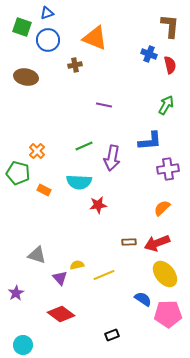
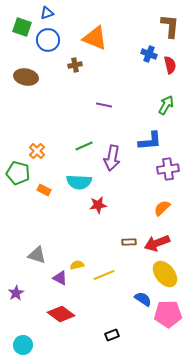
purple triangle: rotated 21 degrees counterclockwise
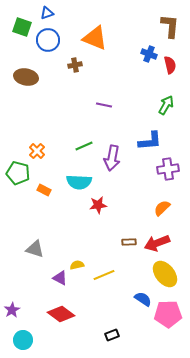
gray triangle: moved 2 px left, 6 px up
purple star: moved 4 px left, 17 px down
cyan circle: moved 5 px up
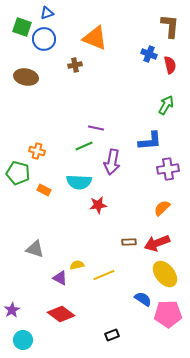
blue circle: moved 4 px left, 1 px up
purple line: moved 8 px left, 23 px down
orange cross: rotated 28 degrees counterclockwise
purple arrow: moved 4 px down
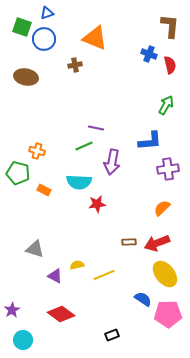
red star: moved 1 px left, 1 px up
purple triangle: moved 5 px left, 2 px up
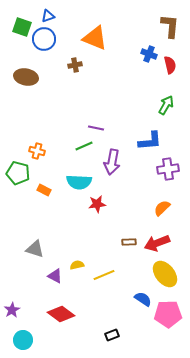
blue triangle: moved 1 px right, 3 px down
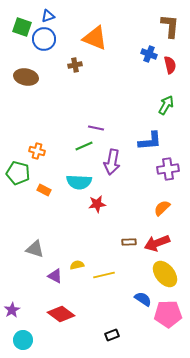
yellow line: rotated 10 degrees clockwise
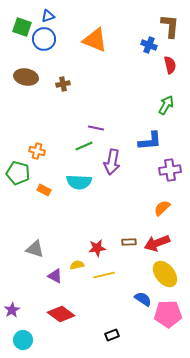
orange triangle: moved 2 px down
blue cross: moved 9 px up
brown cross: moved 12 px left, 19 px down
purple cross: moved 2 px right, 1 px down
red star: moved 44 px down
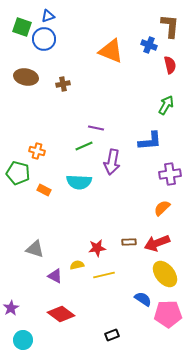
orange triangle: moved 16 px right, 11 px down
purple cross: moved 4 px down
purple star: moved 1 px left, 2 px up
